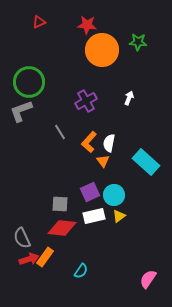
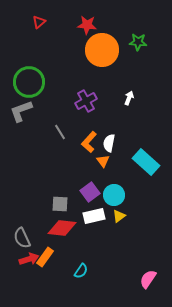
red triangle: rotated 16 degrees counterclockwise
purple square: rotated 12 degrees counterclockwise
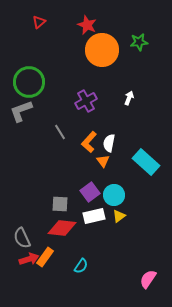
red star: rotated 18 degrees clockwise
green star: moved 1 px right; rotated 12 degrees counterclockwise
cyan semicircle: moved 5 px up
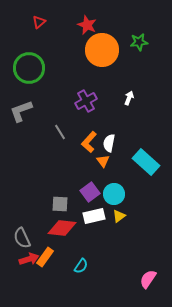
green circle: moved 14 px up
cyan circle: moved 1 px up
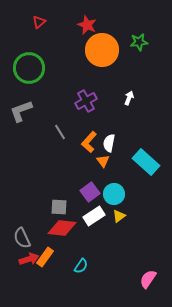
gray square: moved 1 px left, 3 px down
white rectangle: rotated 20 degrees counterclockwise
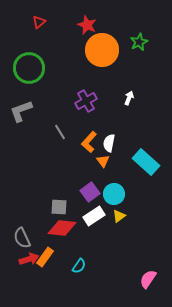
green star: rotated 18 degrees counterclockwise
cyan semicircle: moved 2 px left
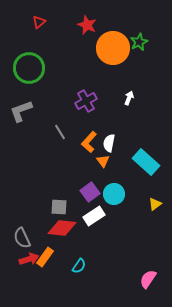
orange circle: moved 11 px right, 2 px up
yellow triangle: moved 36 px right, 12 px up
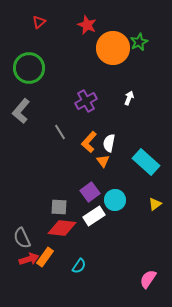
gray L-shape: rotated 30 degrees counterclockwise
cyan circle: moved 1 px right, 6 px down
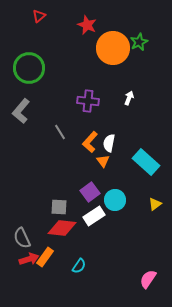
red triangle: moved 6 px up
purple cross: moved 2 px right; rotated 35 degrees clockwise
orange L-shape: moved 1 px right
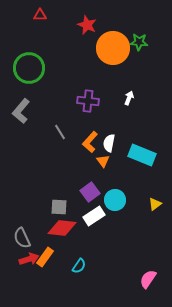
red triangle: moved 1 px right, 1 px up; rotated 40 degrees clockwise
green star: rotated 30 degrees clockwise
cyan rectangle: moved 4 px left, 7 px up; rotated 20 degrees counterclockwise
